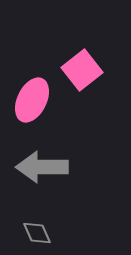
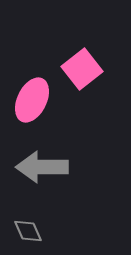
pink square: moved 1 px up
gray diamond: moved 9 px left, 2 px up
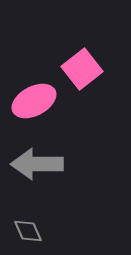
pink ellipse: moved 2 px right, 1 px down; rotated 36 degrees clockwise
gray arrow: moved 5 px left, 3 px up
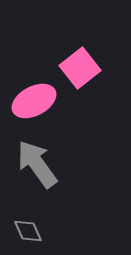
pink square: moved 2 px left, 1 px up
gray arrow: rotated 54 degrees clockwise
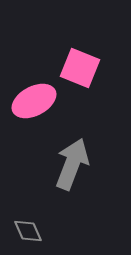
pink square: rotated 30 degrees counterclockwise
gray arrow: moved 35 px right; rotated 57 degrees clockwise
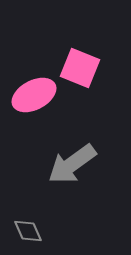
pink ellipse: moved 6 px up
gray arrow: rotated 147 degrees counterclockwise
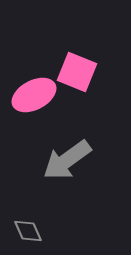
pink square: moved 3 px left, 4 px down
gray arrow: moved 5 px left, 4 px up
